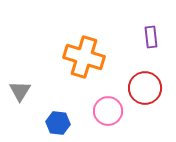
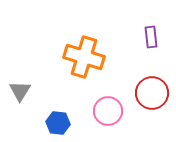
red circle: moved 7 px right, 5 px down
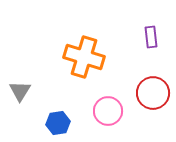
red circle: moved 1 px right
blue hexagon: rotated 15 degrees counterclockwise
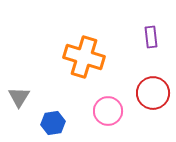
gray triangle: moved 1 px left, 6 px down
blue hexagon: moved 5 px left
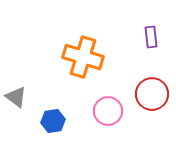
orange cross: moved 1 px left
red circle: moved 1 px left, 1 px down
gray triangle: moved 3 px left; rotated 25 degrees counterclockwise
blue hexagon: moved 2 px up
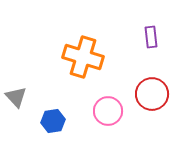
gray triangle: rotated 10 degrees clockwise
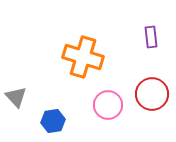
pink circle: moved 6 px up
